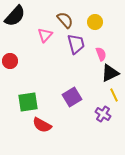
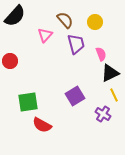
purple square: moved 3 px right, 1 px up
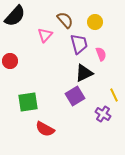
purple trapezoid: moved 3 px right
black triangle: moved 26 px left
red semicircle: moved 3 px right, 4 px down
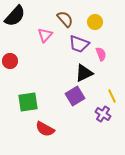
brown semicircle: moved 1 px up
purple trapezoid: rotated 125 degrees clockwise
yellow line: moved 2 px left, 1 px down
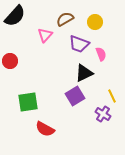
brown semicircle: rotated 78 degrees counterclockwise
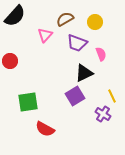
purple trapezoid: moved 2 px left, 1 px up
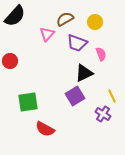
pink triangle: moved 2 px right, 1 px up
